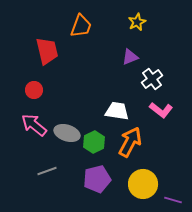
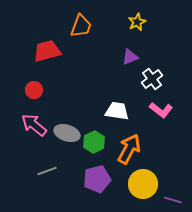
red trapezoid: rotated 92 degrees counterclockwise
orange arrow: moved 1 px left, 7 px down
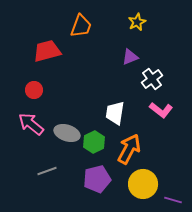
white trapezoid: moved 2 px left, 2 px down; rotated 90 degrees counterclockwise
pink arrow: moved 3 px left, 1 px up
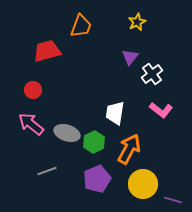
purple triangle: rotated 30 degrees counterclockwise
white cross: moved 5 px up
red circle: moved 1 px left
purple pentagon: rotated 8 degrees counterclockwise
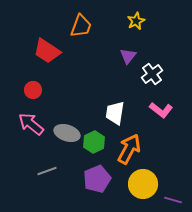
yellow star: moved 1 px left, 1 px up
red trapezoid: rotated 132 degrees counterclockwise
purple triangle: moved 2 px left, 1 px up
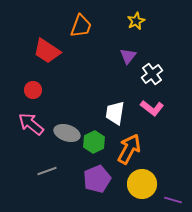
pink L-shape: moved 9 px left, 2 px up
yellow circle: moved 1 px left
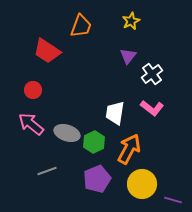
yellow star: moved 5 px left
